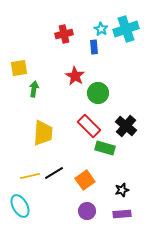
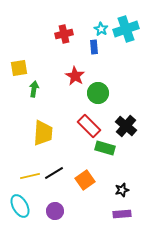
purple circle: moved 32 px left
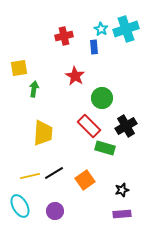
red cross: moved 2 px down
green circle: moved 4 px right, 5 px down
black cross: rotated 20 degrees clockwise
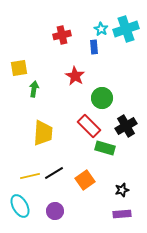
red cross: moved 2 px left, 1 px up
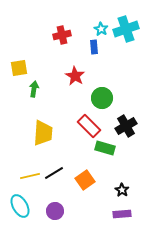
black star: rotated 24 degrees counterclockwise
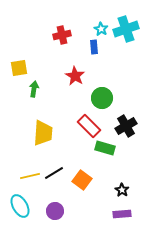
orange square: moved 3 px left; rotated 18 degrees counterclockwise
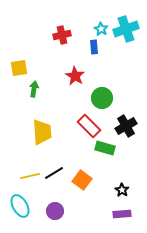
yellow trapezoid: moved 1 px left, 1 px up; rotated 8 degrees counterclockwise
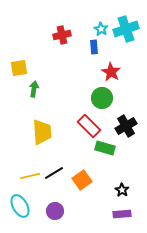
red star: moved 36 px right, 4 px up
orange square: rotated 18 degrees clockwise
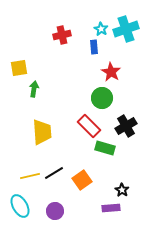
purple rectangle: moved 11 px left, 6 px up
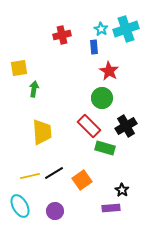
red star: moved 2 px left, 1 px up
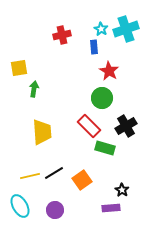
purple circle: moved 1 px up
